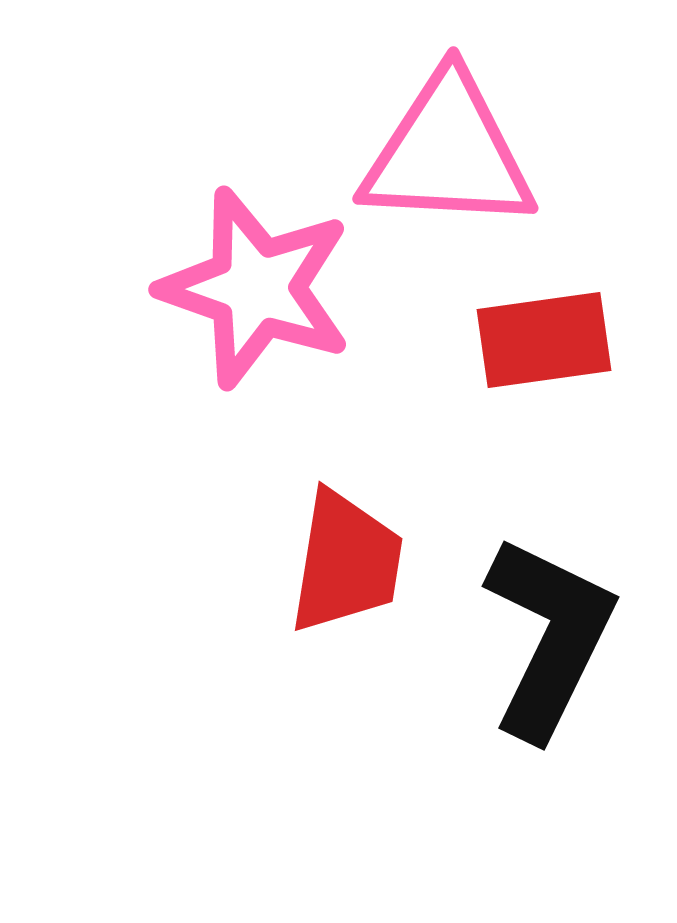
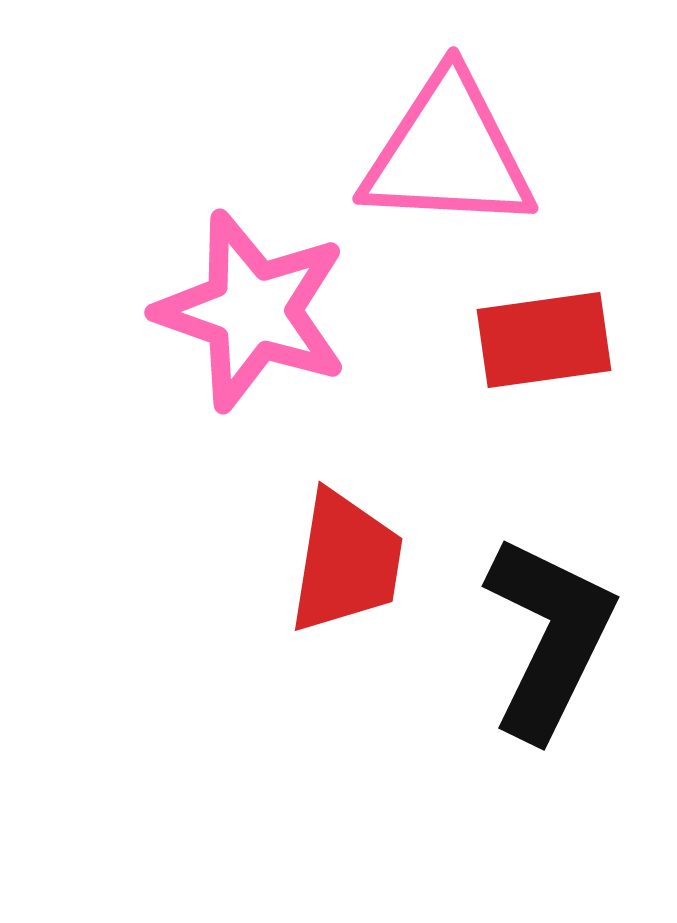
pink star: moved 4 px left, 23 px down
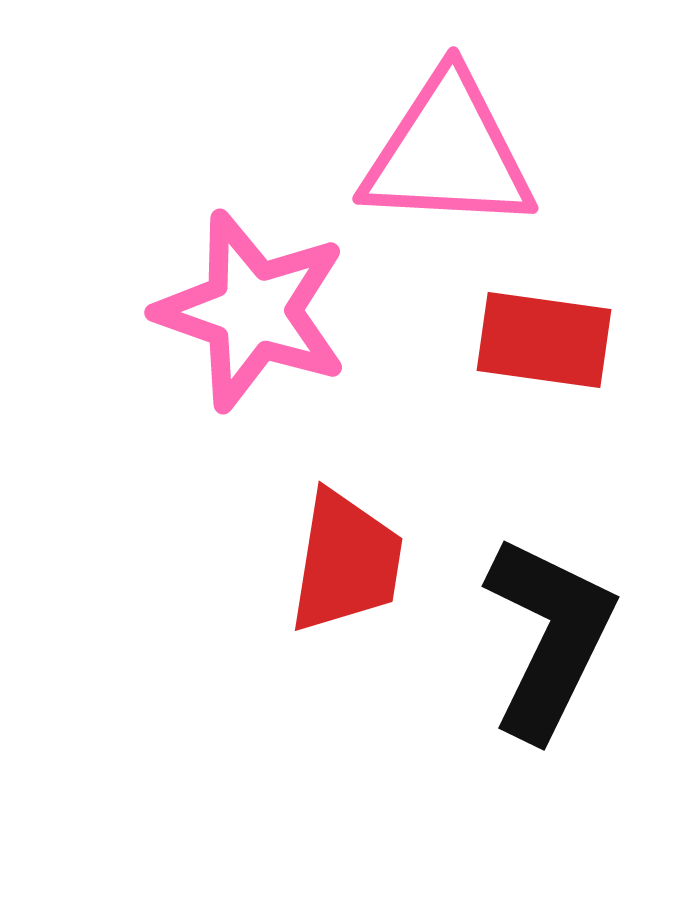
red rectangle: rotated 16 degrees clockwise
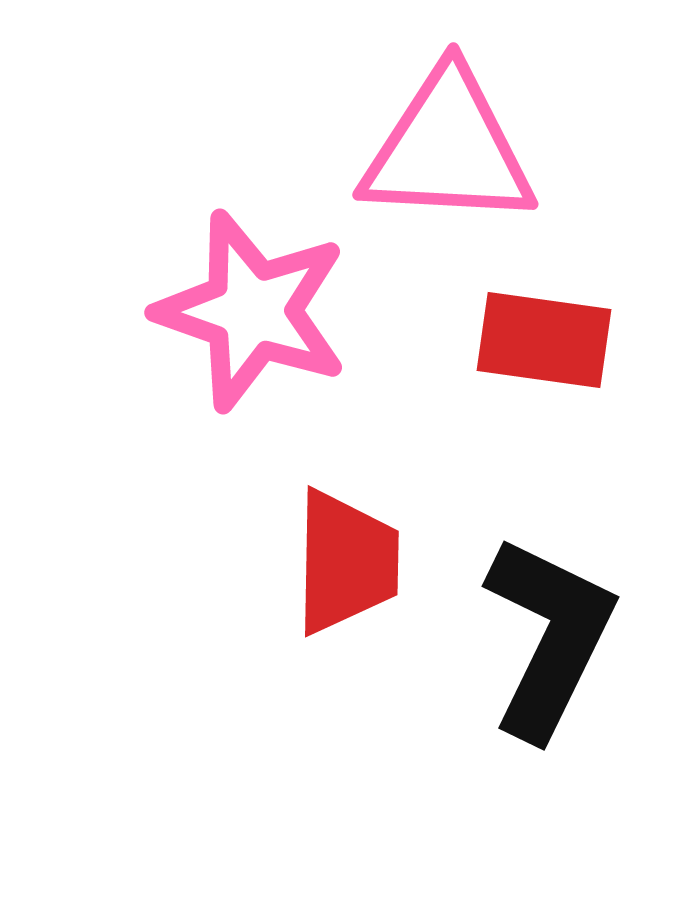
pink triangle: moved 4 px up
red trapezoid: rotated 8 degrees counterclockwise
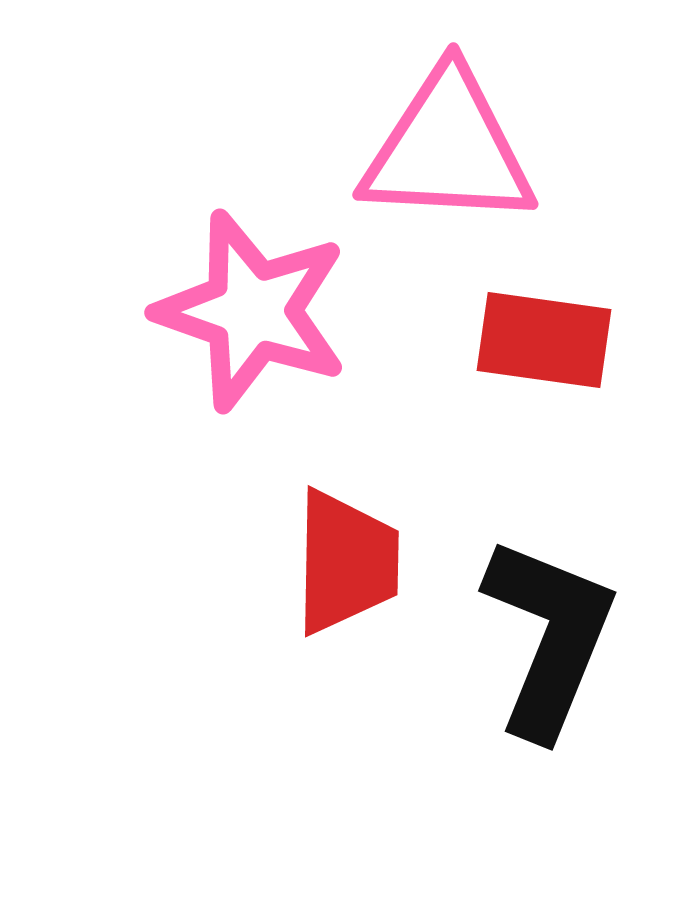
black L-shape: rotated 4 degrees counterclockwise
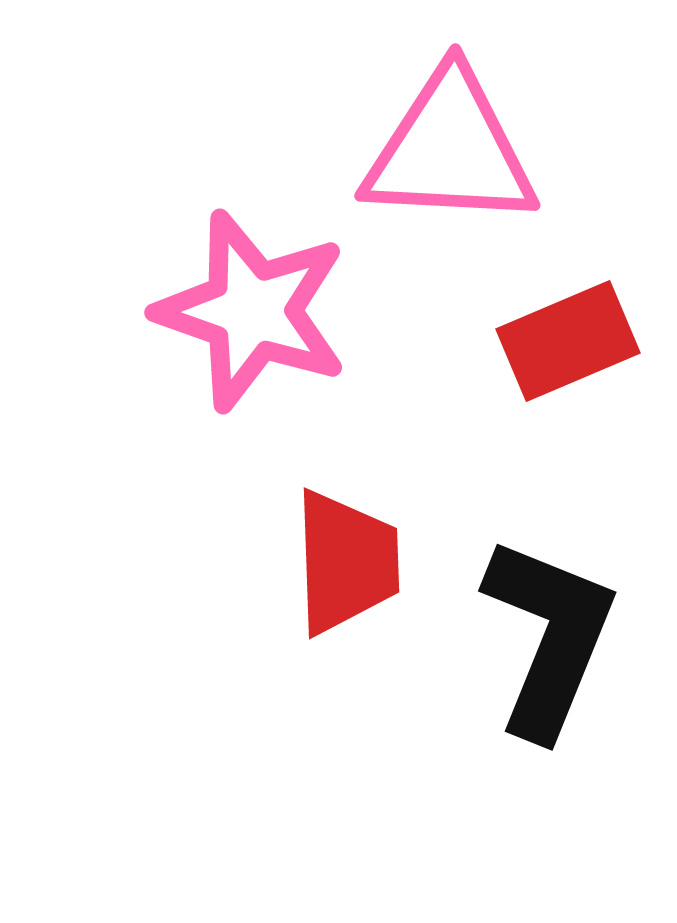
pink triangle: moved 2 px right, 1 px down
red rectangle: moved 24 px right, 1 px down; rotated 31 degrees counterclockwise
red trapezoid: rotated 3 degrees counterclockwise
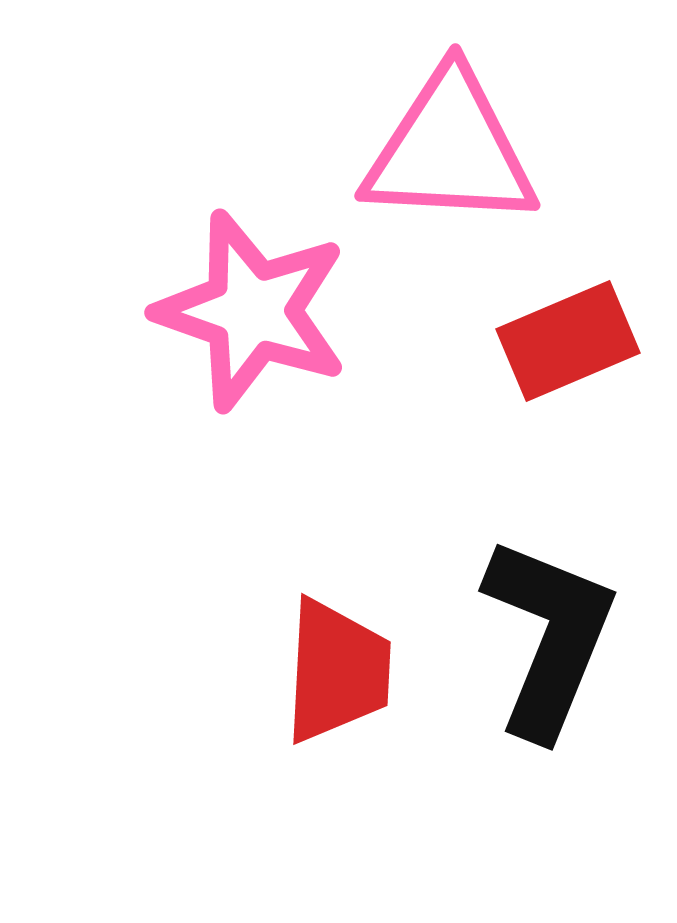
red trapezoid: moved 9 px left, 109 px down; rotated 5 degrees clockwise
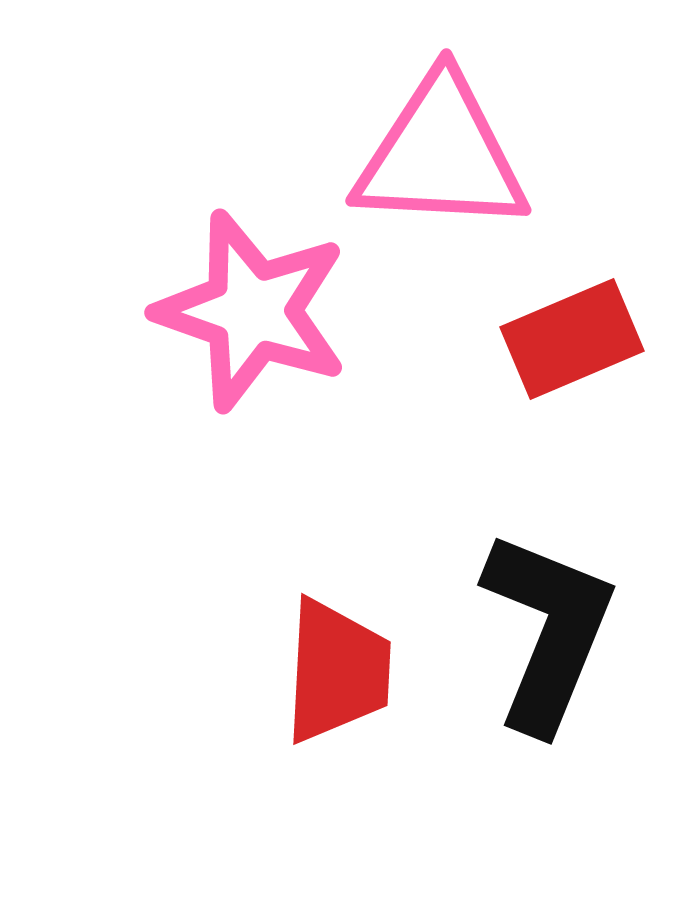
pink triangle: moved 9 px left, 5 px down
red rectangle: moved 4 px right, 2 px up
black L-shape: moved 1 px left, 6 px up
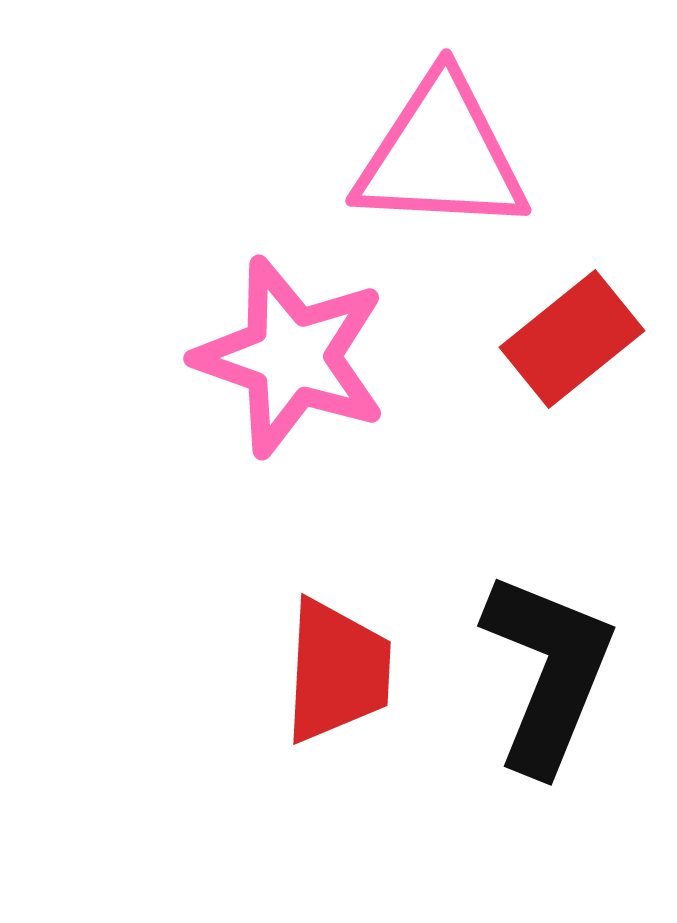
pink star: moved 39 px right, 46 px down
red rectangle: rotated 16 degrees counterclockwise
black L-shape: moved 41 px down
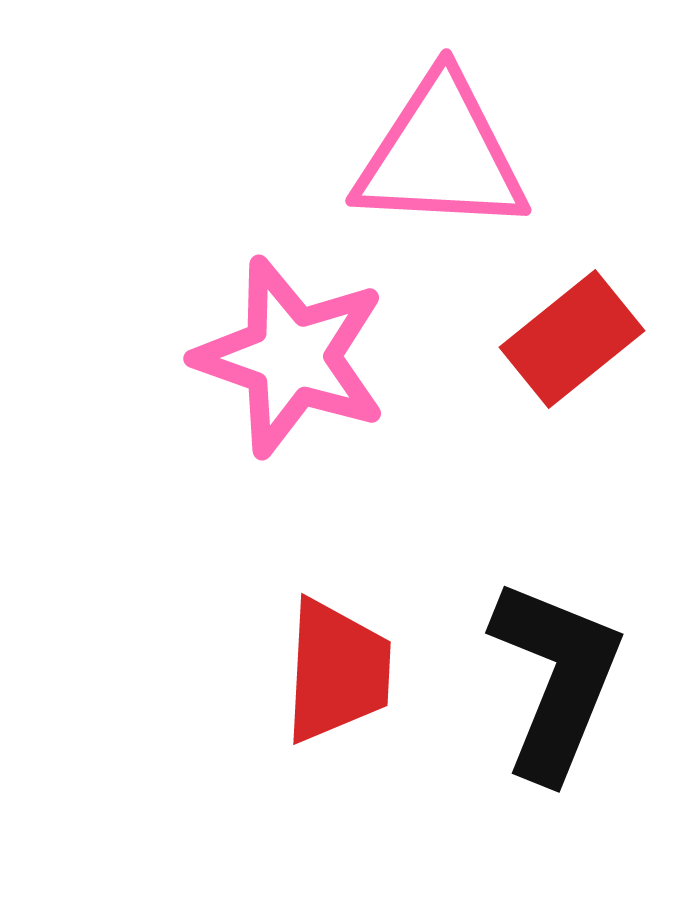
black L-shape: moved 8 px right, 7 px down
